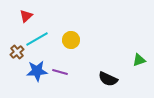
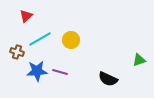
cyan line: moved 3 px right
brown cross: rotated 32 degrees counterclockwise
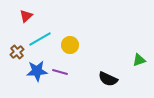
yellow circle: moved 1 px left, 5 px down
brown cross: rotated 32 degrees clockwise
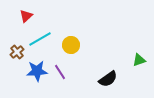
yellow circle: moved 1 px right
purple line: rotated 42 degrees clockwise
black semicircle: rotated 60 degrees counterclockwise
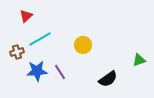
yellow circle: moved 12 px right
brown cross: rotated 24 degrees clockwise
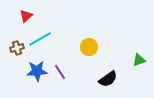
yellow circle: moved 6 px right, 2 px down
brown cross: moved 4 px up
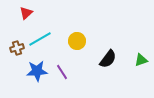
red triangle: moved 3 px up
yellow circle: moved 12 px left, 6 px up
green triangle: moved 2 px right
purple line: moved 2 px right
black semicircle: moved 20 px up; rotated 18 degrees counterclockwise
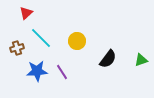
cyan line: moved 1 px right, 1 px up; rotated 75 degrees clockwise
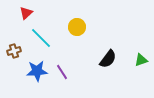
yellow circle: moved 14 px up
brown cross: moved 3 px left, 3 px down
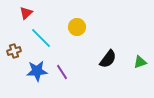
green triangle: moved 1 px left, 2 px down
